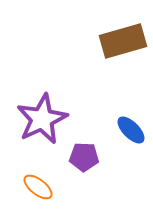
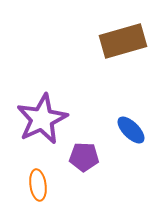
orange ellipse: moved 2 px up; rotated 44 degrees clockwise
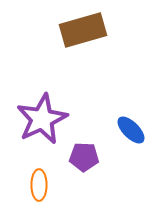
brown rectangle: moved 40 px left, 11 px up
orange ellipse: moved 1 px right; rotated 8 degrees clockwise
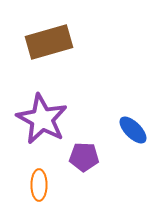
brown rectangle: moved 34 px left, 12 px down
purple star: rotated 18 degrees counterclockwise
blue ellipse: moved 2 px right
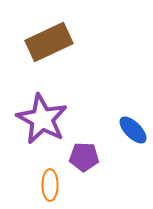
brown rectangle: rotated 9 degrees counterclockwise
orange ellipse: moved 11 px right
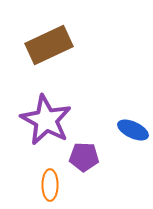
brown rectangle: moved 3 px down
purple star: moved 4 px right, 1 px down
blue ellipse: rotated 20 degrees counterclockwise
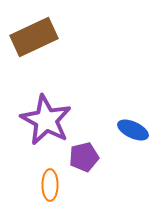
brown rectangle: moved 15 px left, 8 px up
purple pentagon: rotated 16 degrees counterclockwise
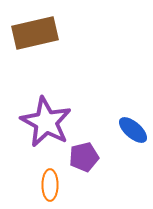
brown rectangle: moved 1 px right, 4 px up; rotated 12 degrees clockwise
purple star: moved 2 px down
blue ellipse: rotated 16 degrees clockwise
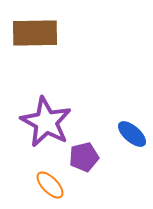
brown rectangle: rotated 12 degrees clockwise
blue ellipse: moved 1 px left, 4 px down
orange ellipse: rotated 44 degrees counterclockwise
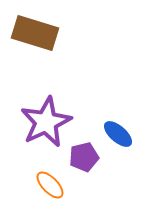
brown rectangle: rotated 18 degrees clockwise
purple star: rotated 18 degrees clockwise
blue ellipse: moved 14 px left
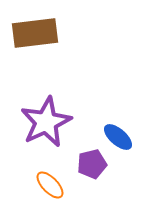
brown rectangle: rotated 24 degrees counterclockwise
blue ellipse: moved 3 px down
purple pentagon: moved 8 px right, 7 px down
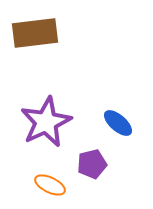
blue ellipse: moved 14 px up
orange ellipse: rotated 20 degrees counterclockwise
